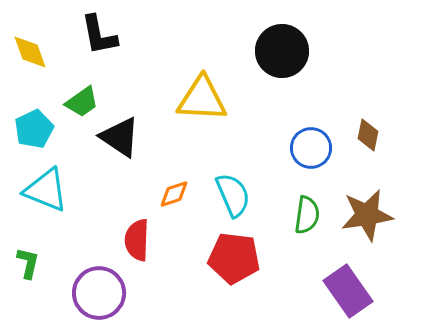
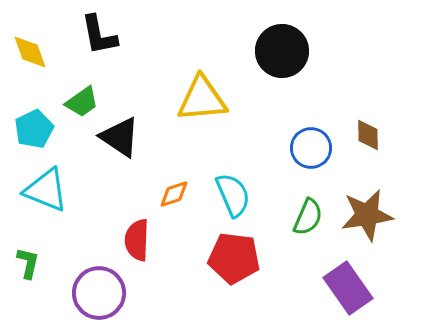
yellow triangle: rotated 8 degrees counterclockwise
brown diamond: rotated 12 degrees counterclockwise
green semicircle: moved 1 px right, 2 px down; rotated 15 degrees clockwise
purple rectangle: moved 3 px up
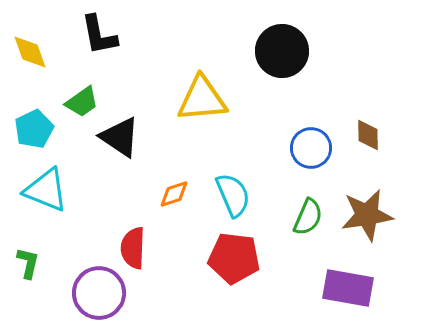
red semicircle: moved 4 px left, 8 px down
purple rectangle: rotated 45 degrees counterclockwise
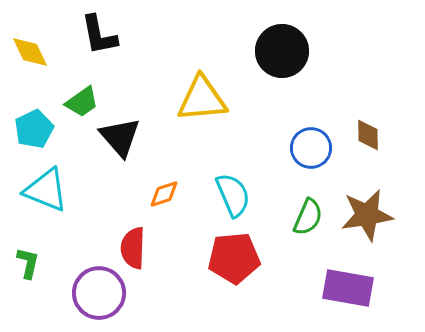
yellow diamond: rotated 6 degrees counterclockwise
black triangle: rotated 15 degrees clockwise
orange diamond: moved 10 px left
red pentagon: rotated 12 degrees counterclockwise
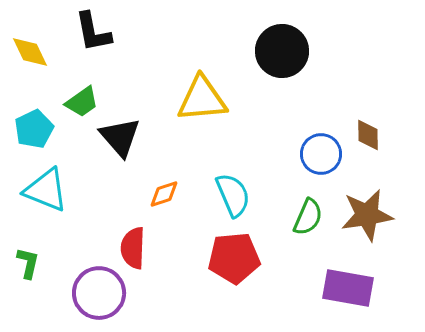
black L-shape: moved 6 px left, 3 px up
blue circle: moved 10 px right, 6 px down
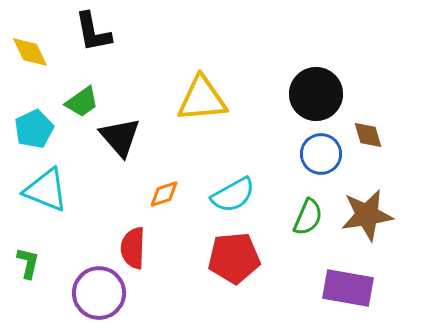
black circle: moved 34 px right, 43 px down
brown diamond: rotated 16 degrees counterclockwise
cyan semicircle: rotated 84 degrees clockwise
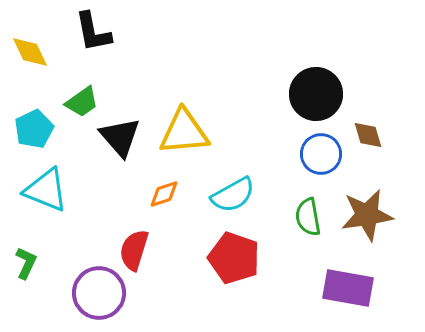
yellow triangle: moved 18 px left, 33 px down
green semicircle: rotated 147 degrees clockwise
red semicircle: moved 1 px right, 2 px down; rotated 15 degrees clockwise
red pentagon: rotated 24 degrees clockwise
green L-shape: moved 2 px left; rotated 12 degrees clockwise
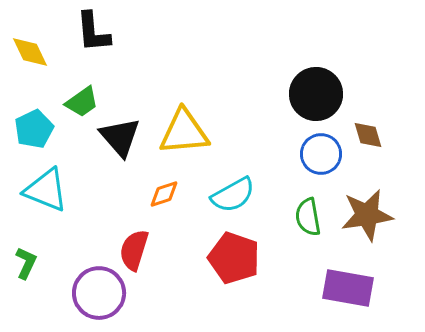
black L-shape: rotated 6 degrees clockwise
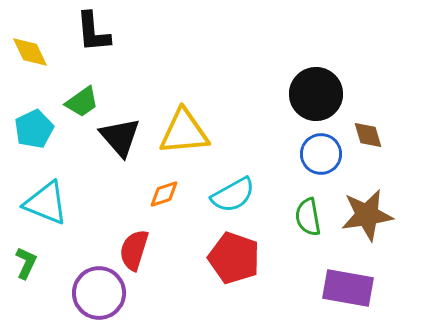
cyan triangle: moved 13 px down
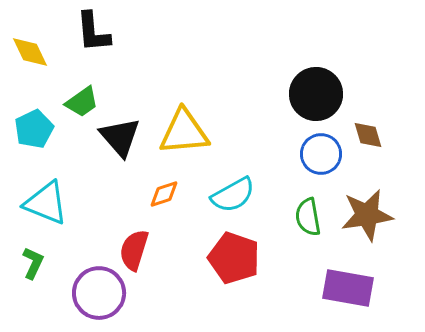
green L-shape: moved 7 px right
